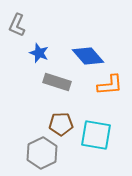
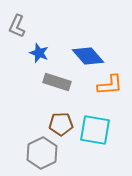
gray L-shape: moved 1 px down
cyan square: moved 1 px left, 5 px up
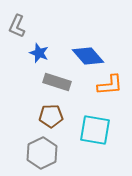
brown pentagon: moved 10 px left, 8 px up
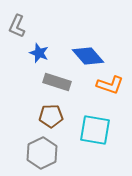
orange L-shape: rotated 24 degrees clockwise
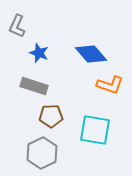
blue diamond: moved 3 px right, 2 px up
gray rectangle: moved 23 px left, 4 px down
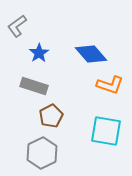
gray L-shape: rotated 30 degrees clockwise
blue star: rotated 18 degrees clockwise
brown pentagon: rotated 25 degrees counterclockwise
cyan square: moved 11 px right, 1 px down
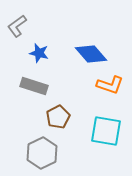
blue star: rotated 24 degrees counterclockwise
brown pentagon: moved 7 px right, 1 px down
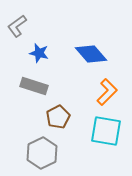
orange L-shape: moved 3 px left, 7 px down; rotated 64 degrees counterclockwise
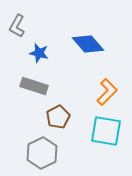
gray L-shape: rotated 25 degrees counterclockwise
blue diamond: moved 3 px left, 10 px up
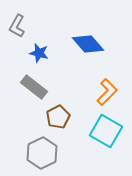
gray rectangle: moved 1 px down; rotated 20 degrees clockwise
cyan square: rotated 20 degrees clockwise
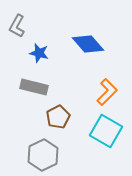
gray rectangle: rotated 24 degrees counterclockwise
gray hexagon: moved 1 px right, 2 px down
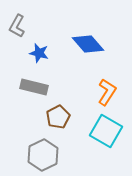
orange L-shape: rotated 12 degrees counterclockwise
